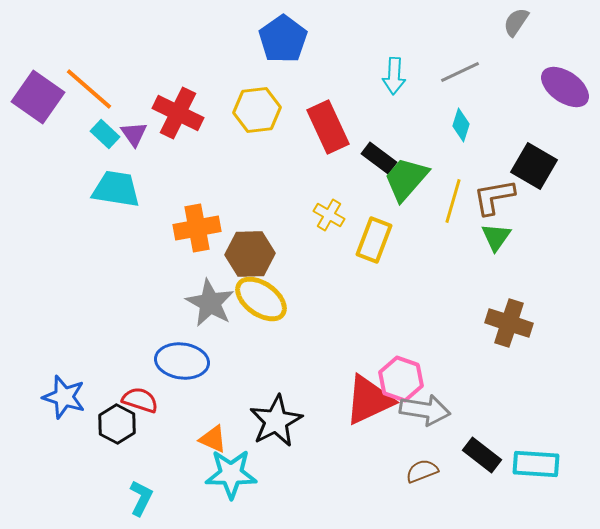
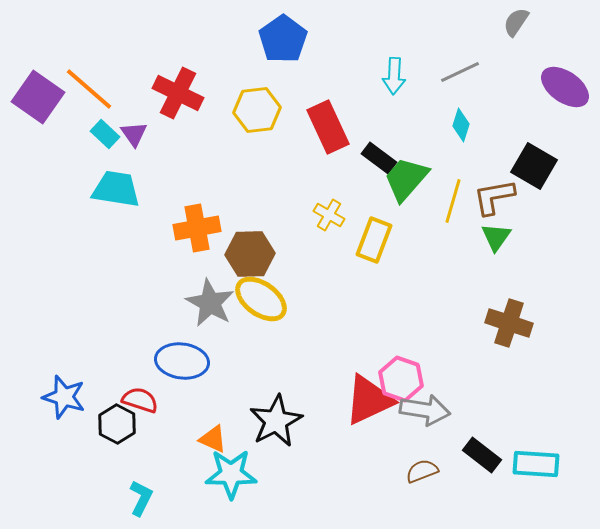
red cross at (178, 113): moved 20 px up
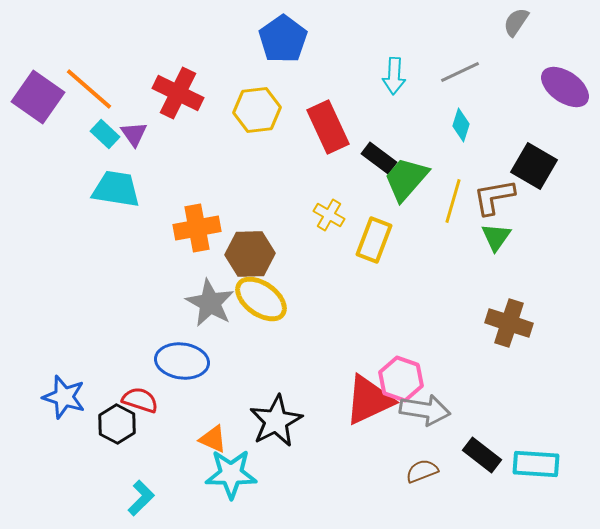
cyan L-shape at (141, 498): rotated 18 degrees clockwise
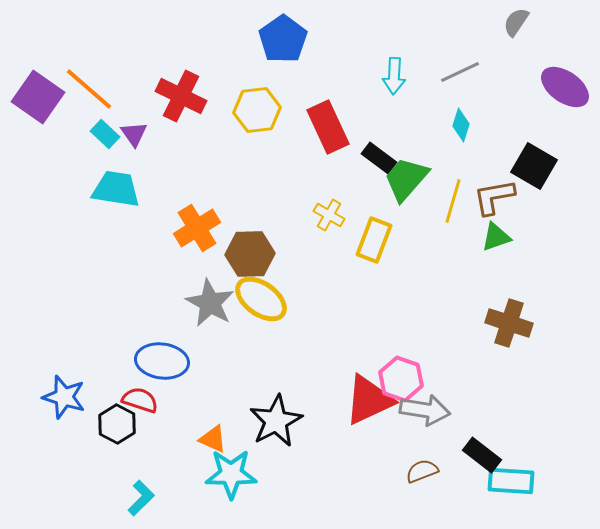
red cross at (178, 93): moved 3 px right, 3 px down
orange cross at (197, 228): rotated 21 degrees counterclockwise
green triangle at (496, 237): rotated 36 degrees clockwise
blue ellipse at (182, 361): moved 20 px left
cyan rectangle at (536, 464): moved 25 px left, 17 px down
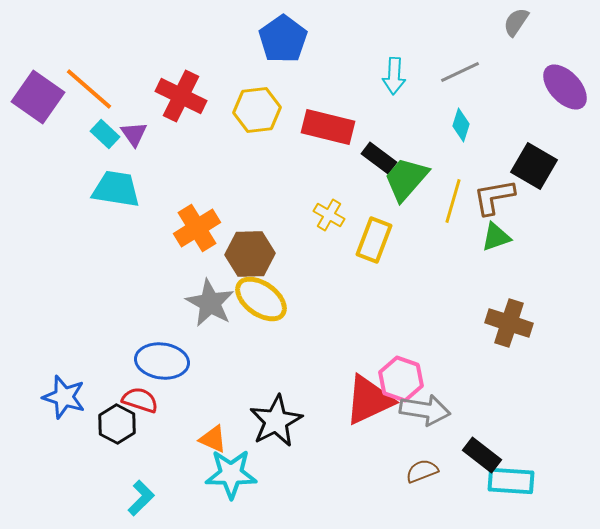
purple ellipse at (565, 87): rotated 12 degrees clockwise
red rectangle at (328, 127): rotated 51 degrees counterclockwise
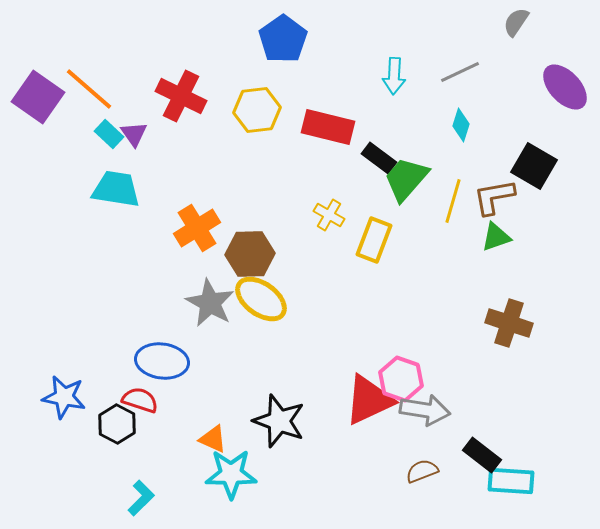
cyan rectangle at (105, 134): moved 4 px right
blue star at (64, 397): rotated 6 degrees counterclockwise
black star at (276, 421): moved 3 px right; rotated 24 degrees counterclockwise
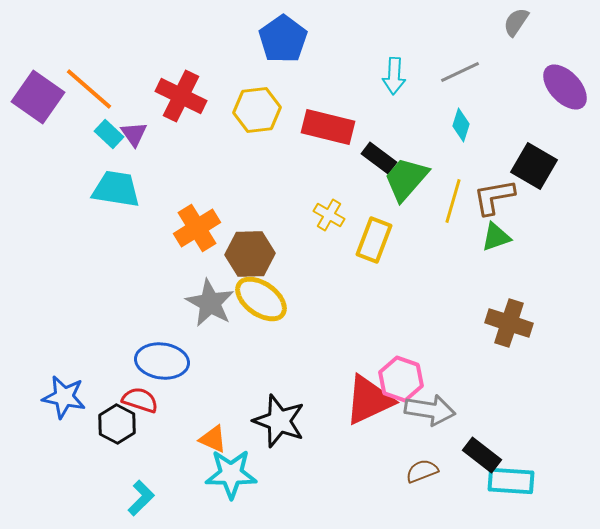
gray arrow at (425, 410): moved 5 px right
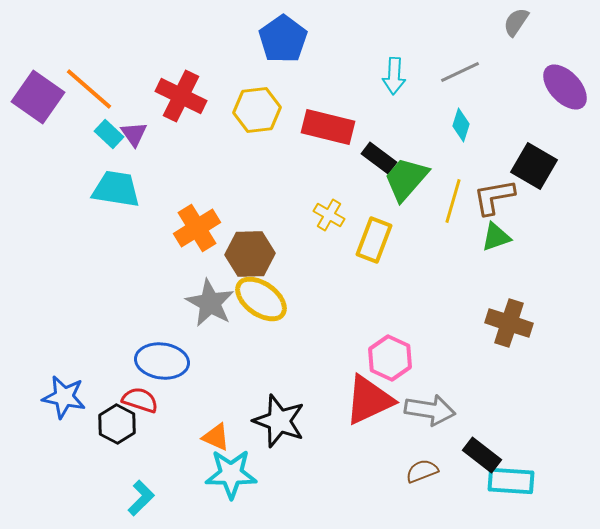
pink hexagon at (401, 379): moved 11 px left, 21 px up; rotated 6 degrees clockwise
orange triangle at (213, 439): moved 3 px right, 2 px up
